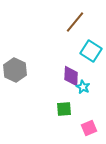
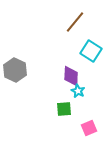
cyan star: moved 5 px left, 4 px down
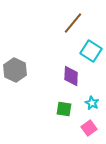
brown line: moved 2 px left, 1 px down
cyan star: moved 14 px right, 12 px down
green square: rotated 14 degrees clockwise
pink square: rotated 14 degrees counterclockwise
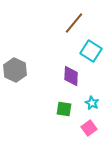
brown line: moved 1 px right
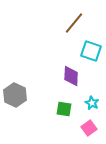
cyan square: rotated 15 degrees counterclockwise
gray hexagon: moved 25 px down
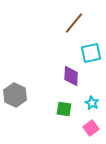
cyan square: moved 2 px down; rotated 30 degrees counterclockwise
pink square: moved 2 px right
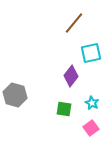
purple diamond: rotated 35 degrees clockwise
gray hexagon: rotated 10 degrees counterclockwise
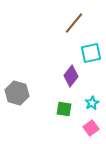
gray hexagon: moved 2 px right, 2 px up
cyan star: rotated 16 degrees clockwise
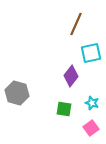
brown line: moved 2 px right, 1 px down; rotated 15 degrees counterclockwise
cyan star: rotated 24 degrees counterclockwise
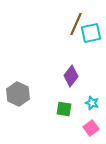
cyan square: moved 20 px up
gray hexagon: moved 1 px right, 1 px down; rotated 10 degrees clockwise
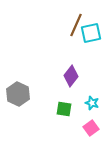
brown line: moved 1 px down
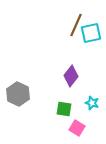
pink square: moved 14 px left; rotated 21 degrees counterclockwise
